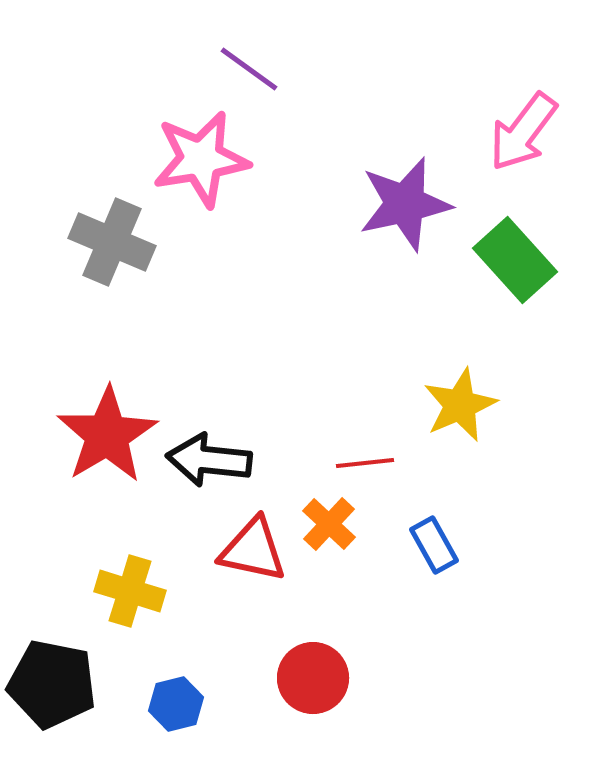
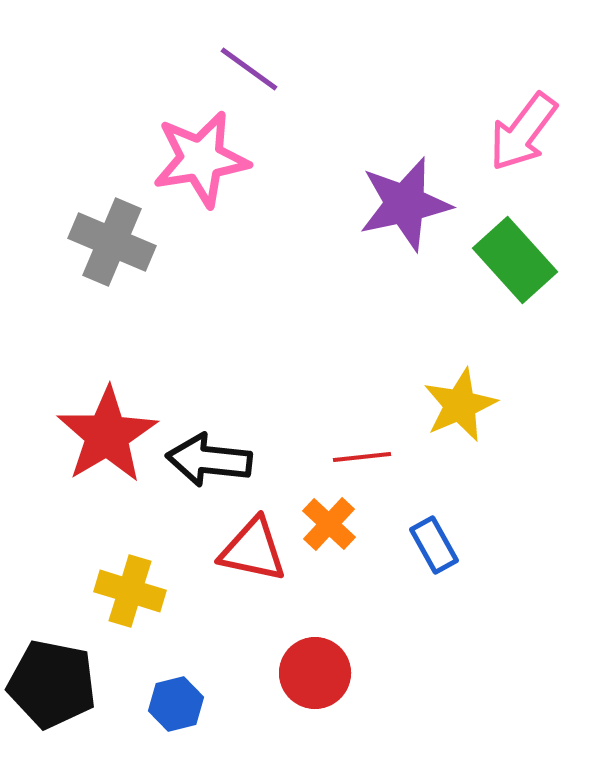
red line: moved 3 px left, 6 px up
red circle: moved 2 px right, 5 px up
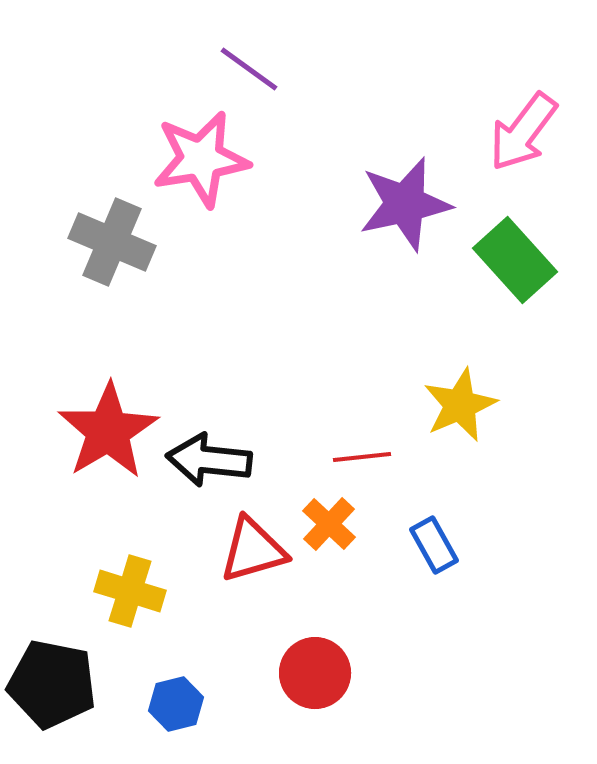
red star: moved 1 px right, 4 px up
red triangle: rotated 28 degrees counterclockwise
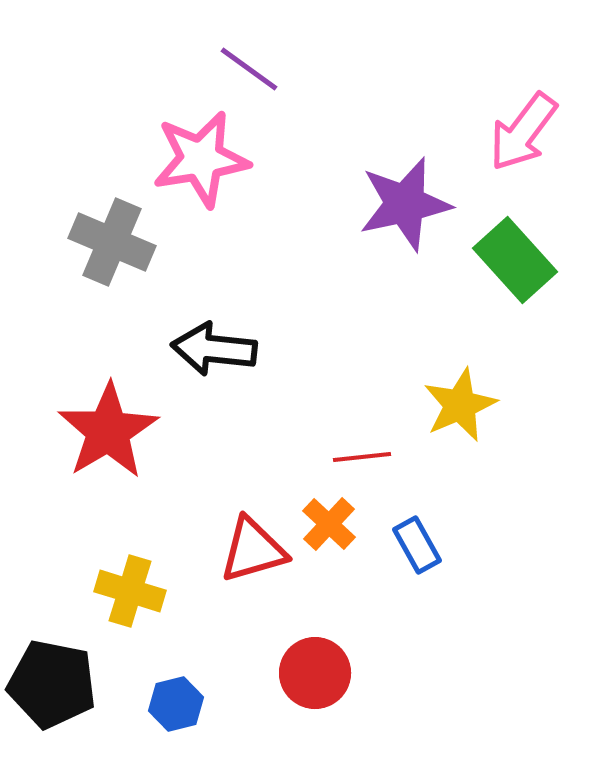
black arrow: moved 5 px right, 111 px up
blue rectangle: moved 17 px left
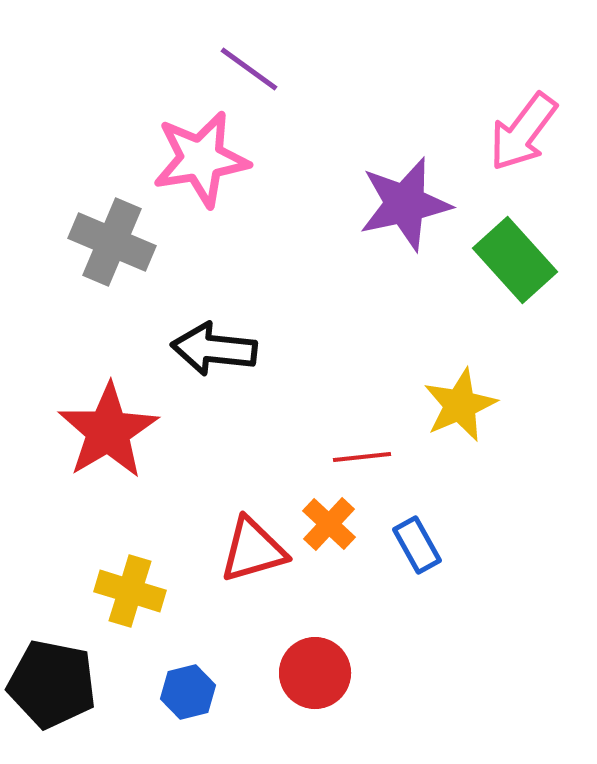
blue hexagon: moved 12 px right, 12 px up
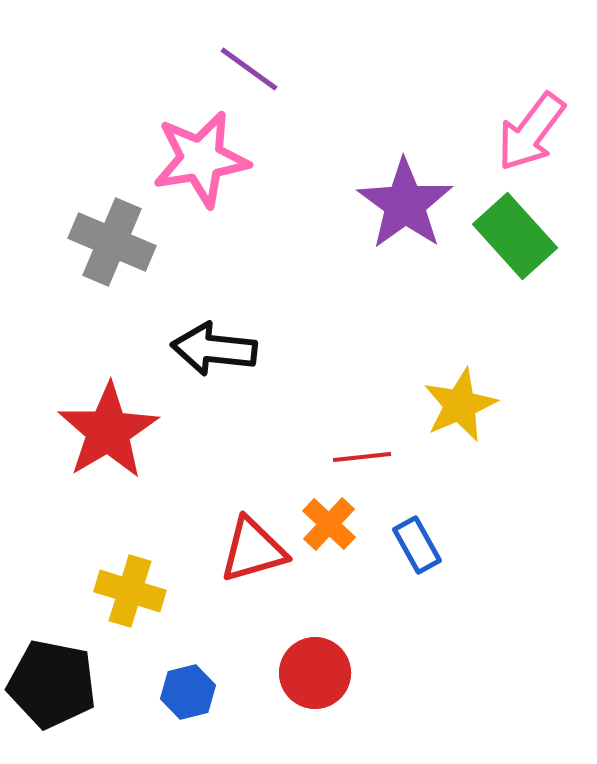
pink arrow: moved 8 px right
purple star: rotated 24 degrees counterclockwise
green rectangle: moved 24 px up
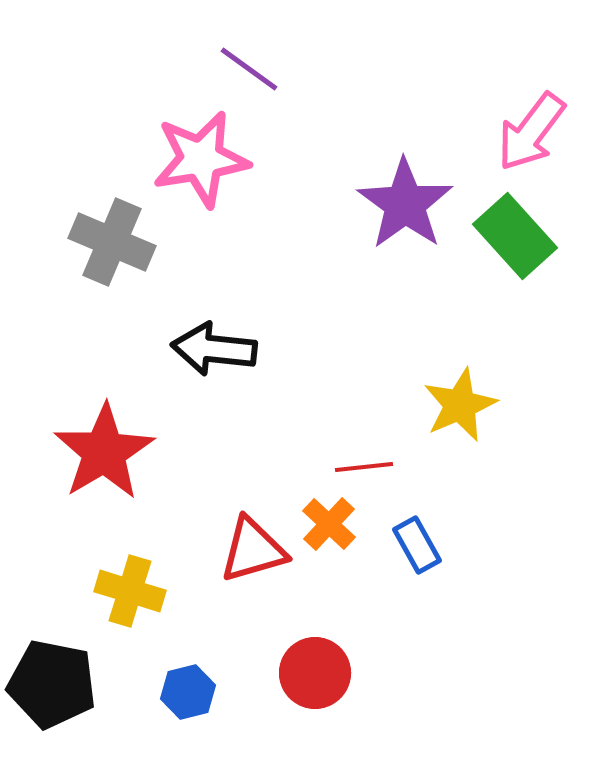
red star: moved 4 px left, 21 px down
red line: moved 2 px right, 10 px down
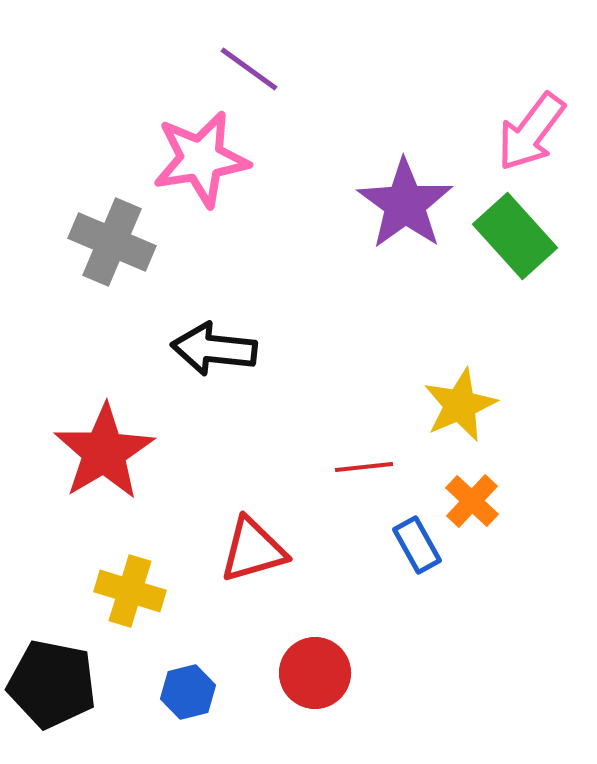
orange cross: moved 143 px right, 23 px up
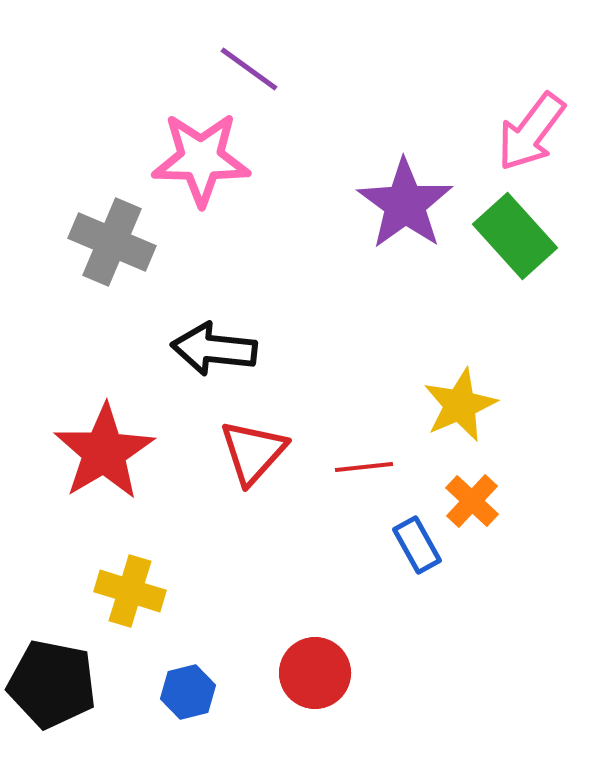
pink star: rotated 10 degrees clockwise
red triangle: moved 98 px up; rotated 32 degrees counterclockwise
